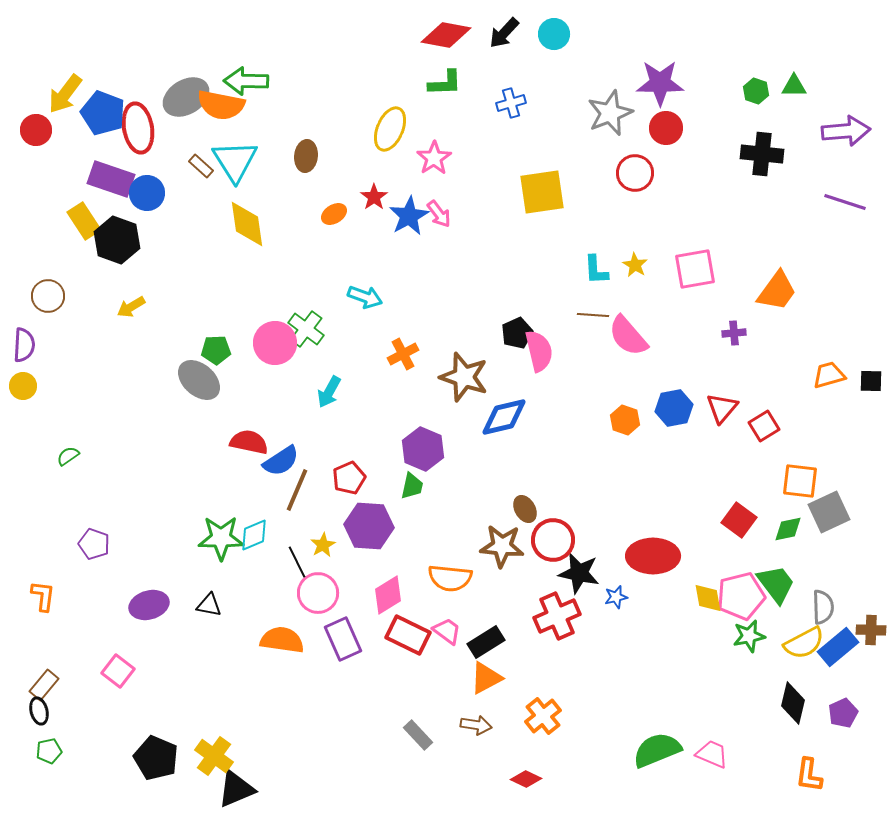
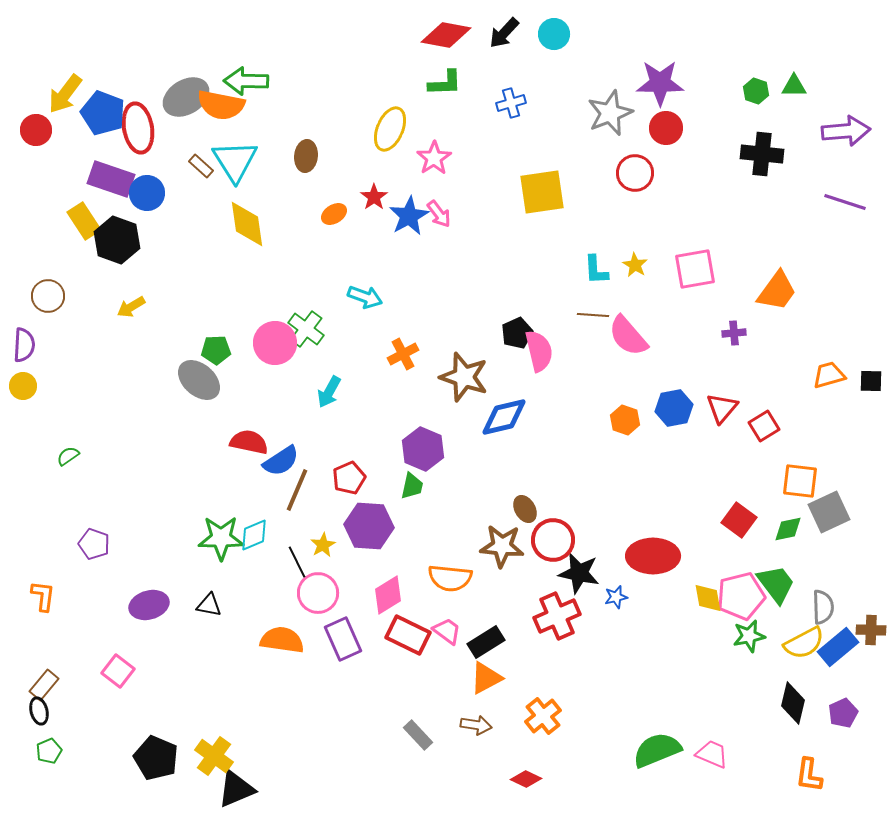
green pentagon at (49, 751): rotated 10 degrees counterclockwise
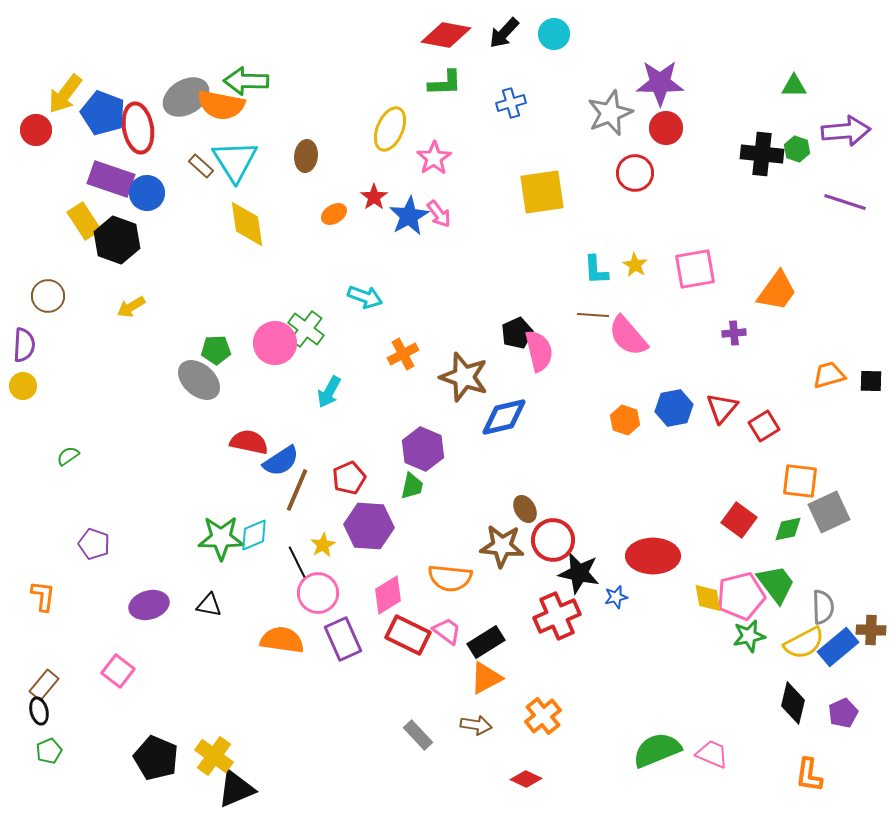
green hexagon at (756, 91): moved 41 px right, 58 px down
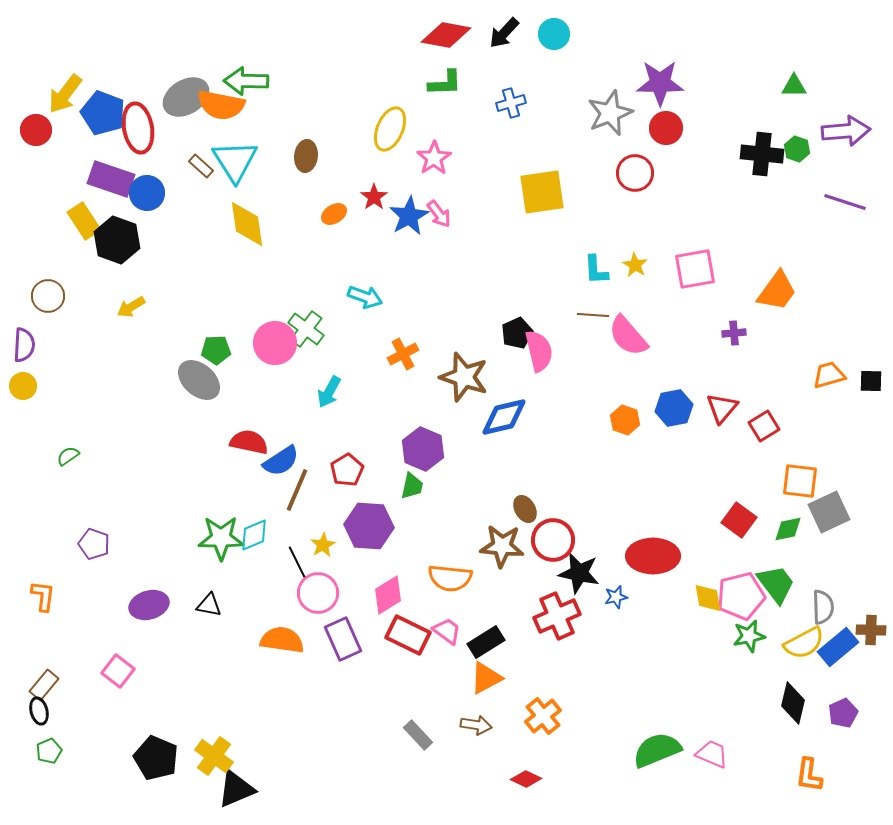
red pentagon at (349, 478): moved 2 px left, 8 px up; rotated 8 degrees counterclockwise
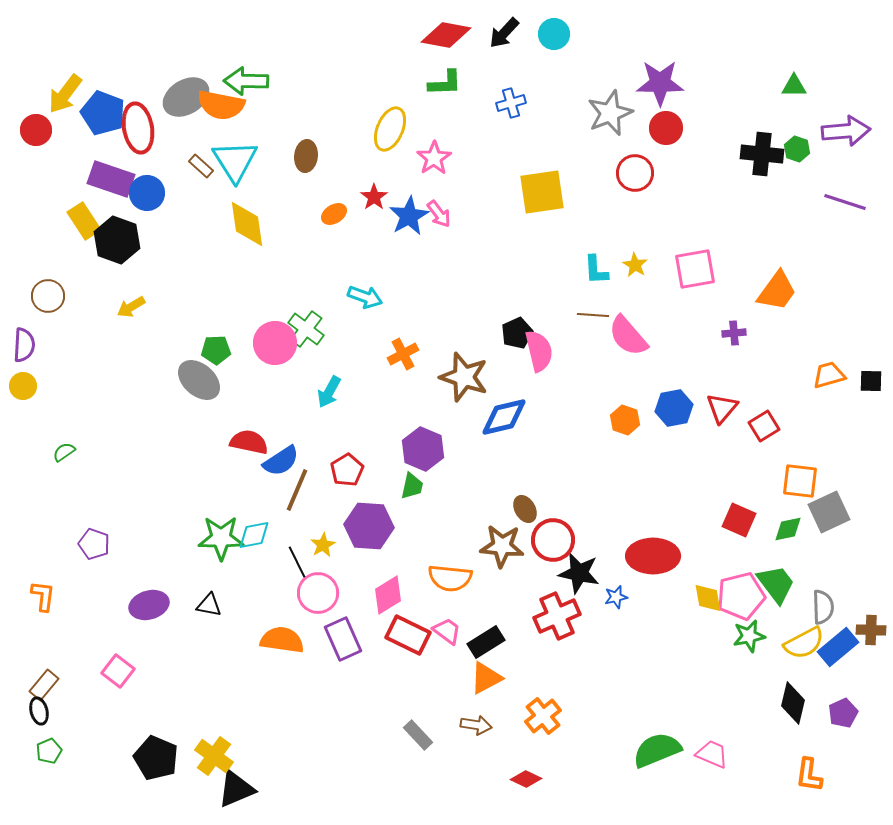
green semicircle at (68, 456): moved 4 px left, 4 px up
red square at (739, 520): rotated 12 degrees counterclockwise
cyan diamond at (254, 535): rotated 12 degrees clockwise
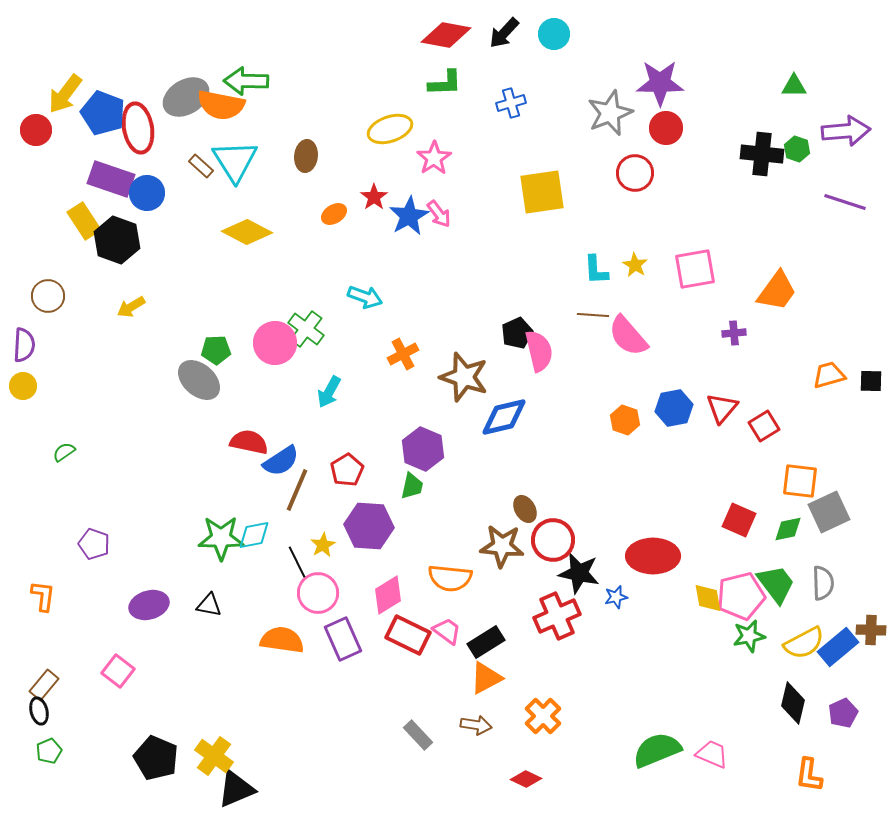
yellow ellipse at (390, 129): rotated 48 degrees clockwise
yellow diamond at (247, 224): moved 8 px down; rotated 54 degrees counterclockwise
gray semicircle at (823, 607): moved 24 px up
orange cross at (543, 716): rotated 6 degrees counterclockwise
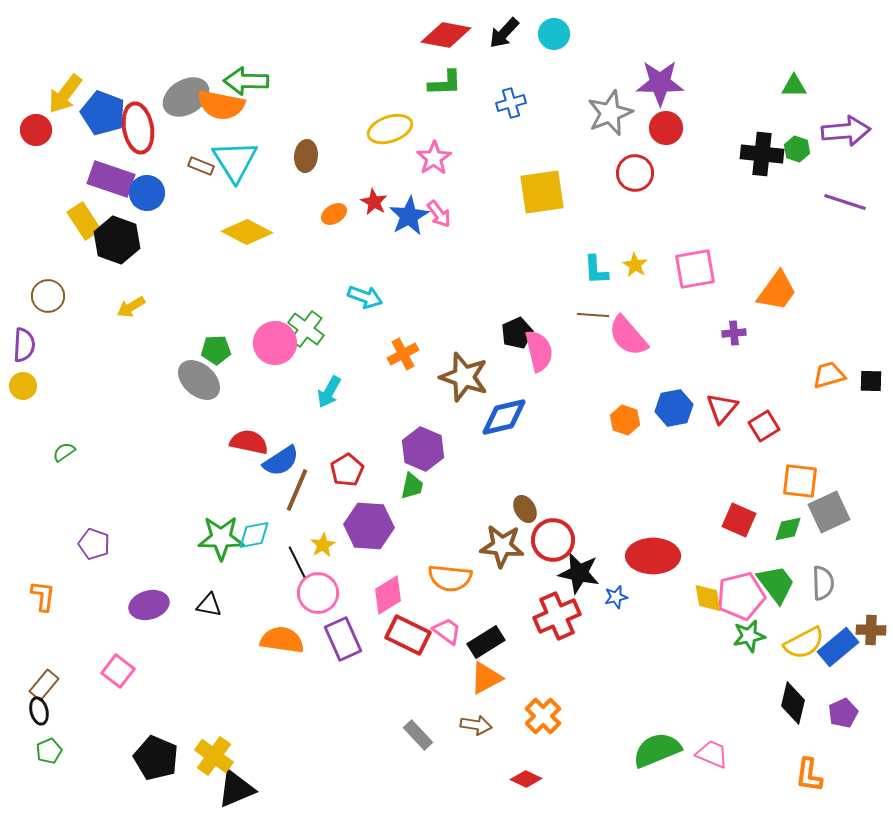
brown rectangle at (201, 166): rotated 20 degrees counterclockwise
red star at (374, 197): moved 5 px down; rotated 8 degrees counterclockwise
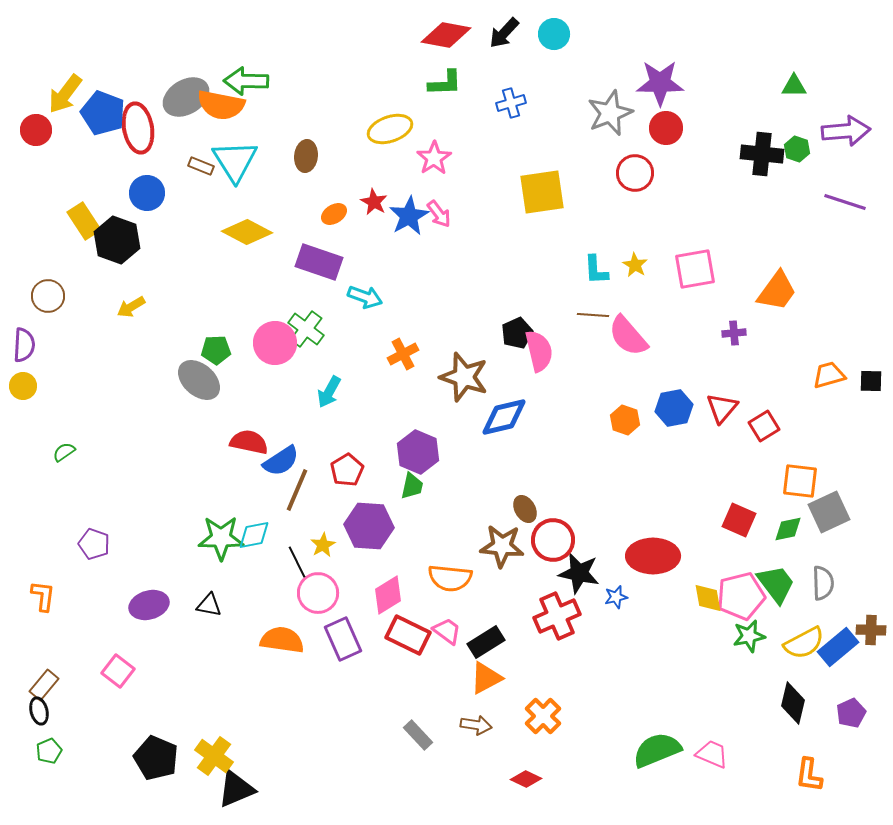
purple rectangle at (111, 179): moved 208 px right, 83 px down
purple hexagon at (423, 449): moved 5 px left, 3 px down
purple pentagon at (843, 713): moved 8 px right
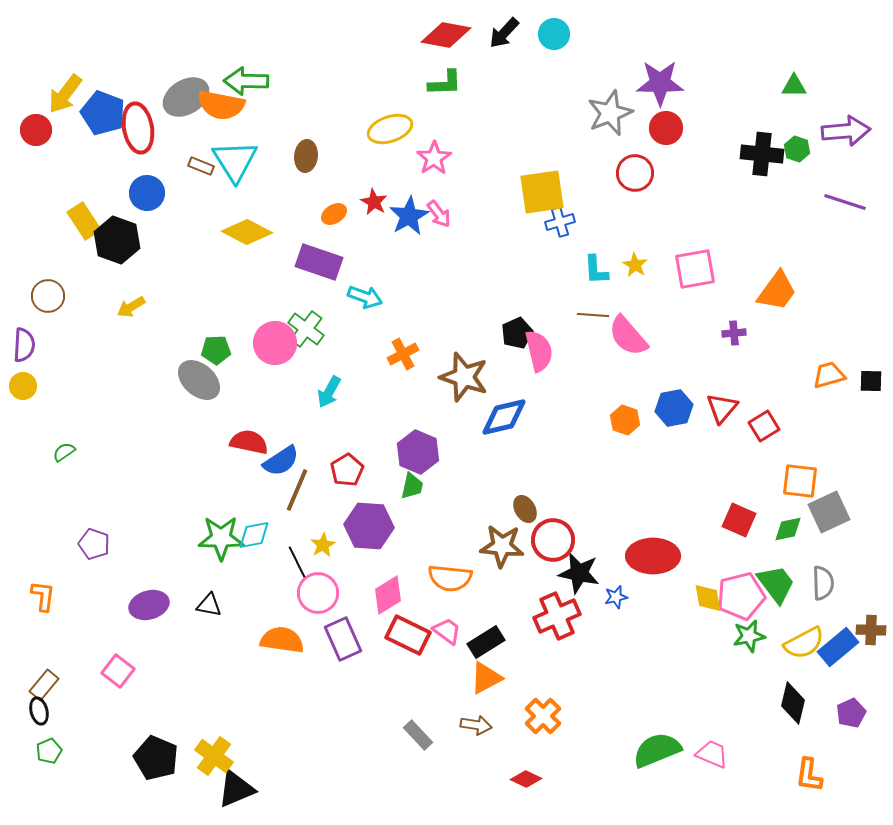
blue cross at (511, 103): moved 49 px right, 119 px down
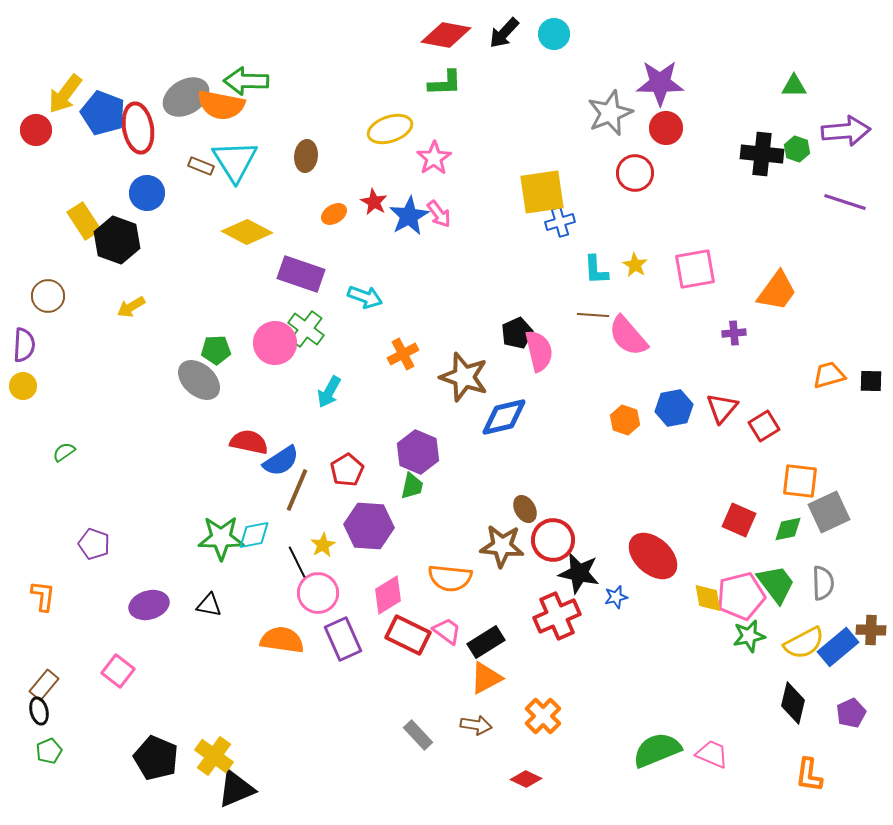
purple rectangle at (319, 262): moved 18 px left, 12 px down
red ellipse at (653, 556): rotated 42 degrees clockwise
